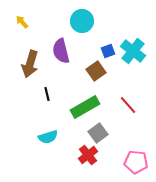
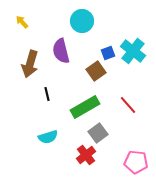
blue square: moved 2 px down
red cross: moved 2 px left
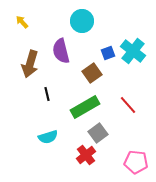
brown square: moved 4 px left, 2 px down
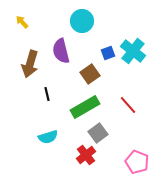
brown square: moved 2 px left, 1 px down
pink pentagon: moved 1 px right; rotated 15 degrees clockwise
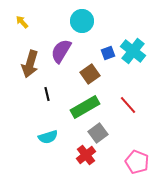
purple semicircle: rotated 45 degrees clockwise
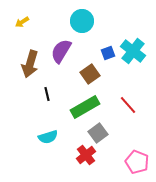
yellow arrow: rotated 80 degrees counterclockwise
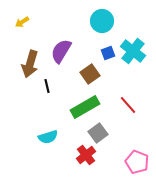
cyan circle: moved 20 px right
black line: moved 8 px up
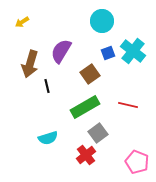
red line: rotated 36 degrees counterclockwise
cyan semicircle: moved 1 px down
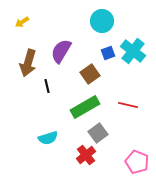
brown arrow: moved 2 px left, 1 px up
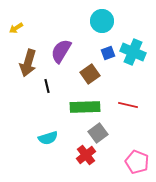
yellow arrow: moved 6 px left, 6 px down
cyan cross: moved 1 px down; rotated 15 degrees counterclockwise
green rectangle: rotated 28 degrees clockwise
